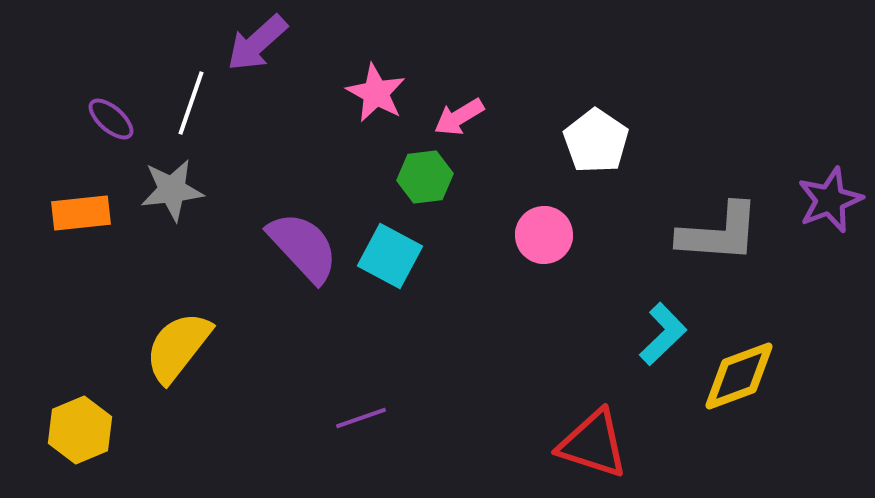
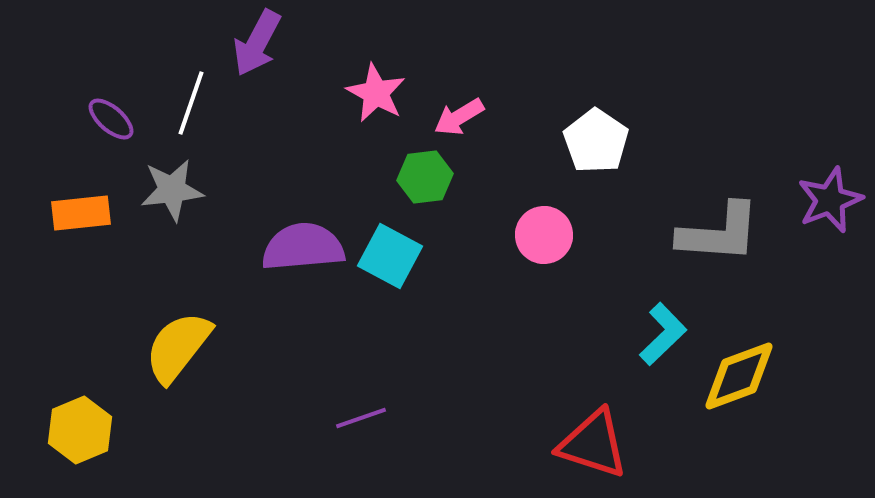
purple arrow: rotated 20 degrees counterclockwise
purple semicircle: rotated 52 degrees counterclockwise
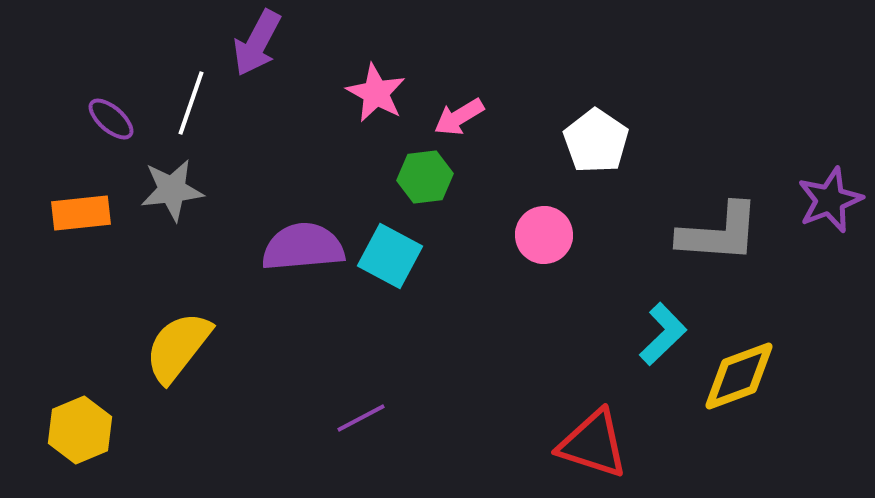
purple line: rotated 9 degrees counterclockwise
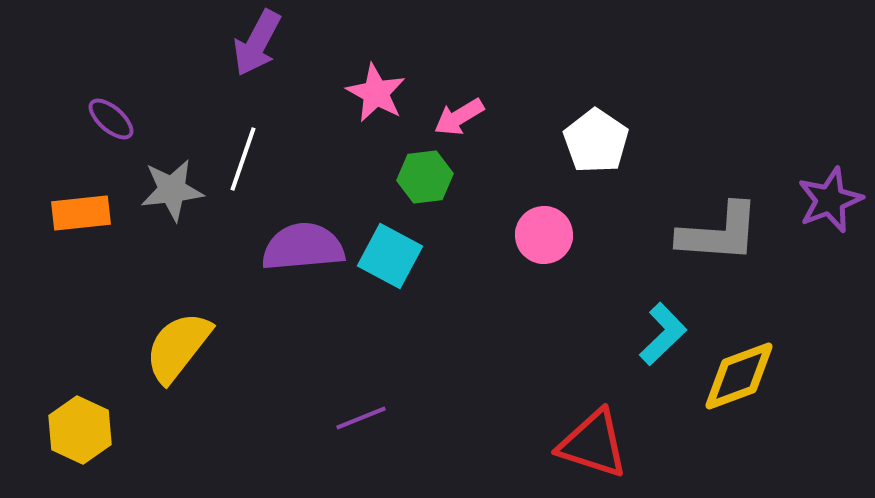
white line: moved 52 px right, 56 px down
purple line: rotated 6 degrees clockwise
yellow hexagon: rotated 12 degrees counterclockwise
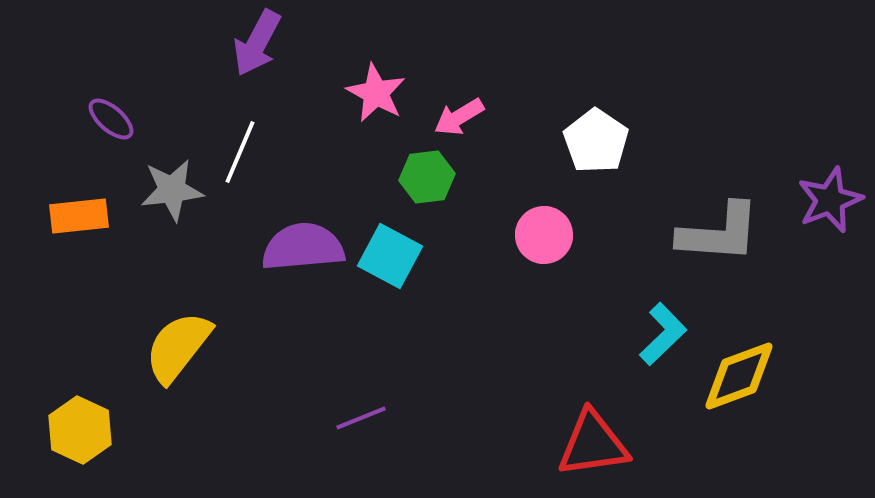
white line: moved 3 px left, 7 px up; rotated 4 degrees clockwise
green hexagon: moved 2 px right
orange rectangle: moved 2 px left, 3 px down
red triangle: rotated 26 degrees counterclockwise
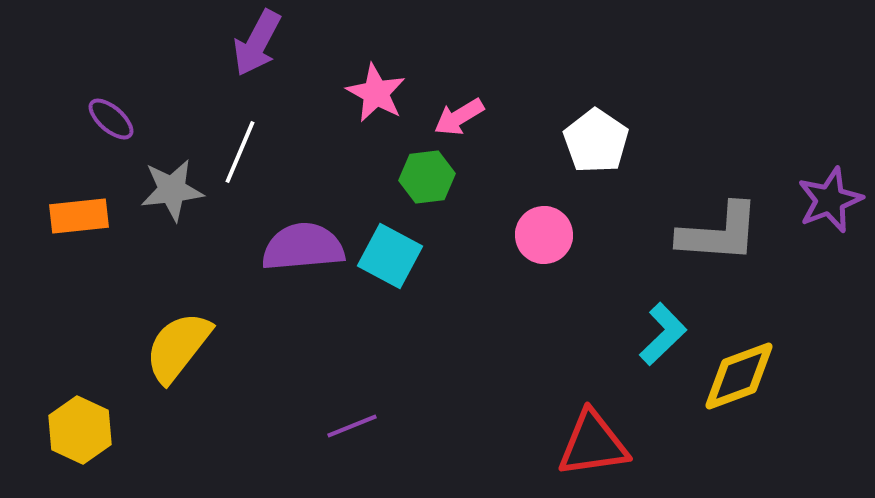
purple line: moved 9 px left, 8 px down
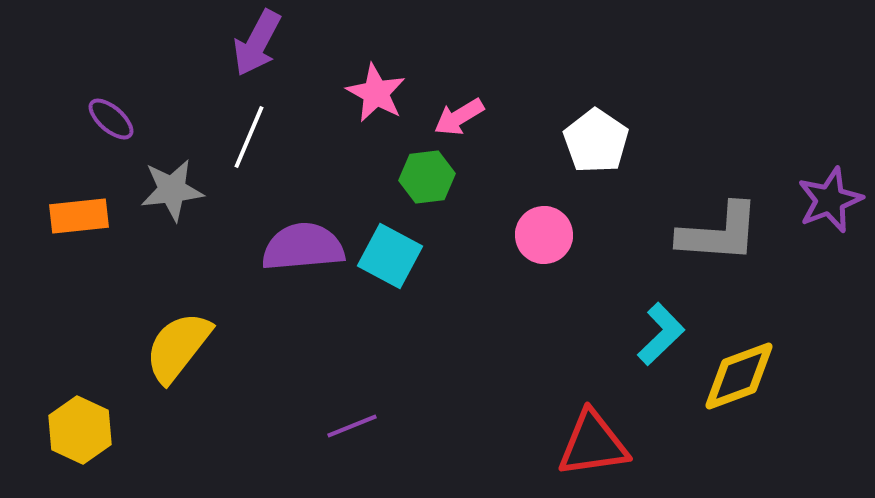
white line: moved 9 px right, 15 px up
cyan L-shape: moved 2 px left
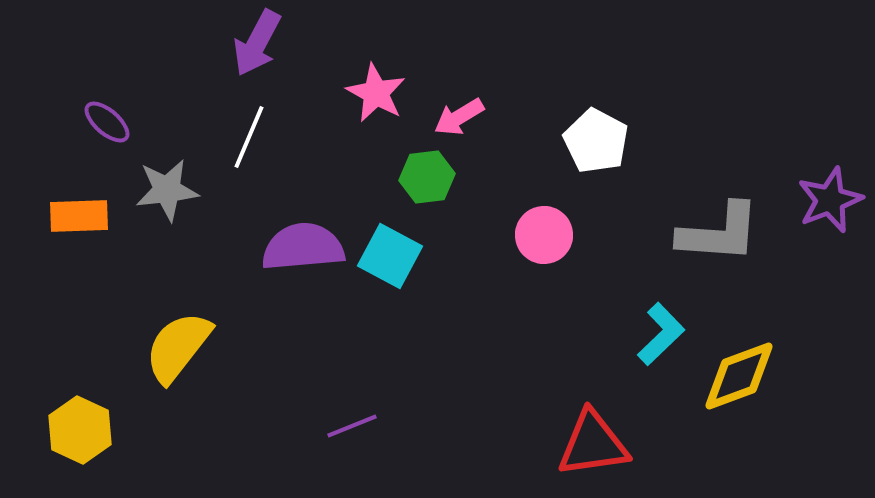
purple ellipse: moved 4 px left, 3 px down
white pentagon: rotated 6 degrees counterclockwise
gray star: moved 5 px left
orange rectangle: rotated 4 degrees clockwise
